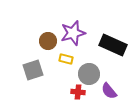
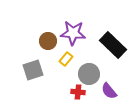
purple star: rotated 20 degrees clockwise
black rectangle: rotated 20 degrees clockwise
yellow rectangle: rotated 64 degrees counterclockwise
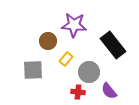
purple star: moved 1 px right, 8 px up
black rectangle: rotated 8 degrees clockwise
gray square: rotated 15 degrees clockwise
gray circle: moved 2 px up
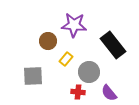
gray square: moved 6 px down
purple semicircle: moved 2 px down
